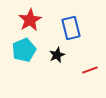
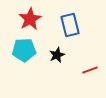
red star: moved 1 px up
blue rectangle: moved 1 px left, 3 px up
cyan pentagon: rotated 20 degrees clockwise
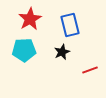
black star: moved 5 px right, 3 px up
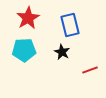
red star: moved 2 px left, 1 px up
black star: rotated 21 degrees counterclockwise
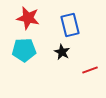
red star: rotated 30 degrees counterclockwise
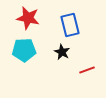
red line: moved 3 px left
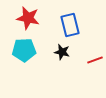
black star: rotated 14 degrees counterclockwise
red line: moved 8 px right, 10 px up
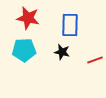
blue rectangle: rotated 15 degrees clockwise
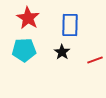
red star: rotated 20 degrees clockwise
black star: rotated 21 degrees clockwise
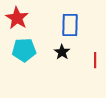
red star: moved 11 px left
red line: rotated 70 degrees counterclockwise
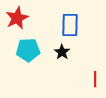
red star: rotated 15 degrees clockwise
cyan pentagon: moved 4 px right
red line: moved 19 px down
